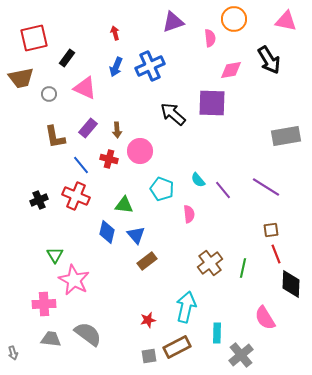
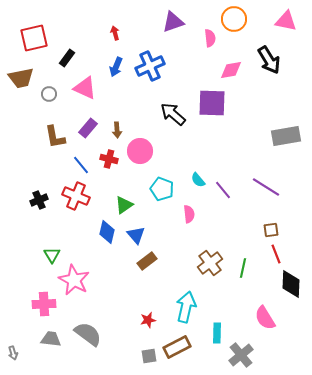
green triangle at (124, 205): rotated 42 degrees counterclockwise
green triangle at (55, 255): moved 3 px left
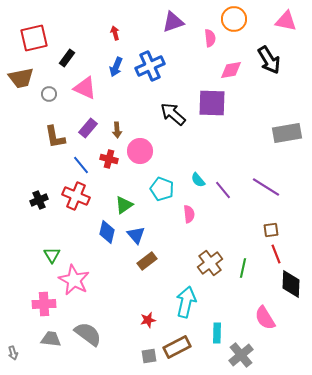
gray rectangle at (286, 136): moved 1 px right, 3 px up
cyan arrow at (186, 307): moved 5 px up
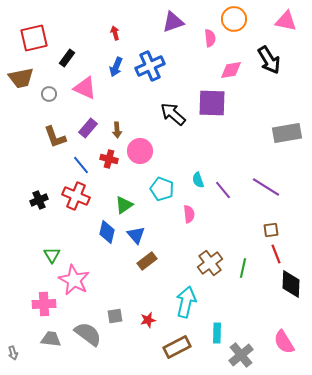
brown L-shape at (55, 137): rotated 10 degrees counterclockwise
cyan semicircle at (198, 180): rotated 21 degrees clockwise
pink semicircle at (265, 318): moved 19 px right, 24 px down
gray square at (149, 356): moved 34 px left, 40 px up
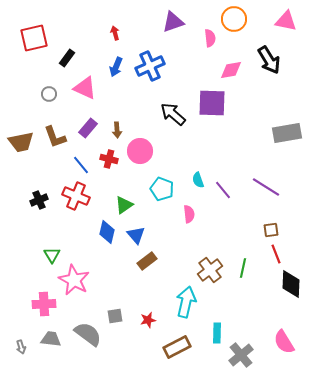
brown trapezoid at (21, 78): moved 64 px down
brown cross at (210, 263): moved 7 px down
gray arrow at (13, 353): moved 8 px right, 6 px up
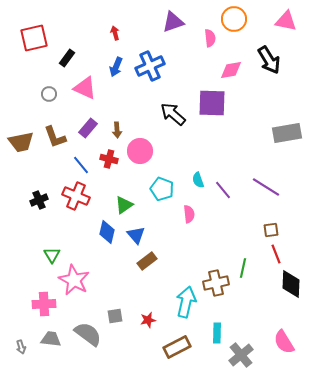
brown cross at (210, 270): moved 6 px right, 13 px down; rotated 25 degrees clockwise
